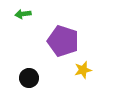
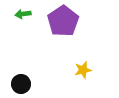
purple pentagon: moved 20 px up; rotated 20 degrees clockwise
black circle: moved 8 px left, 6 px down
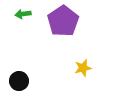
yellow star: moved 2 px up
black circle: moved 2 px left, 3 px up
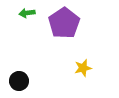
green arrow: moved 4 px right, 1 px up
purple pentagon: moved 1 px right, 2 px down
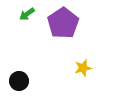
green arrow: moved 1 px down; rotated 28 degrees counterclockwise
purple pentagon: moved 1 px left
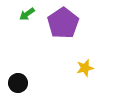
yellow star: moved 2 px right
black circle: moved 1 px left, 2 px down
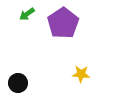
yellow star: moved 4 px left, 6 px down; rotated 18 degrees clockwise
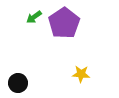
green arrow: moved 7 px right, 3 px down
purple pentagon: moved 1 px right
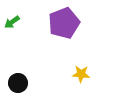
green arrow: moved 22 px left, 5 px down
purple pentagon: rotated 12 degrees clockwise
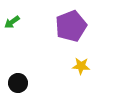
purple pentagon: moved 7 px right, 3 px down
yellow star: moved 8 px up
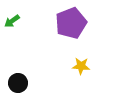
green arrow: moved 1 px up
purple pentagon: moved 3 px up
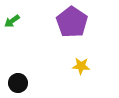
purple pentagon: moved 1 px right, 1 px up; rotated 16 degrees counterclockwise
